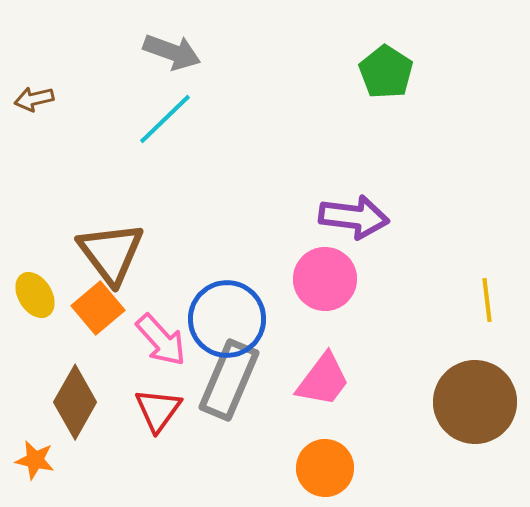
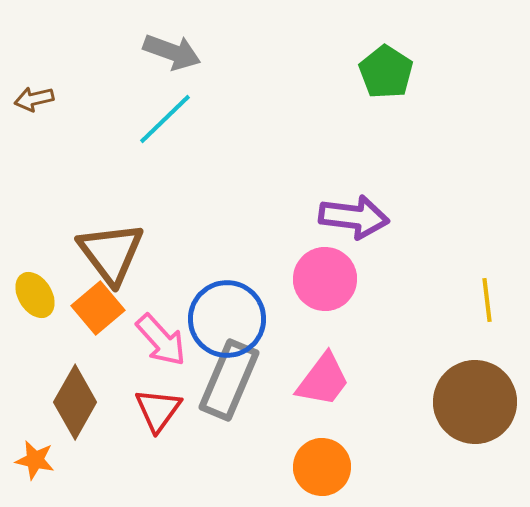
orange circle: moved 3 px left, 1 px up
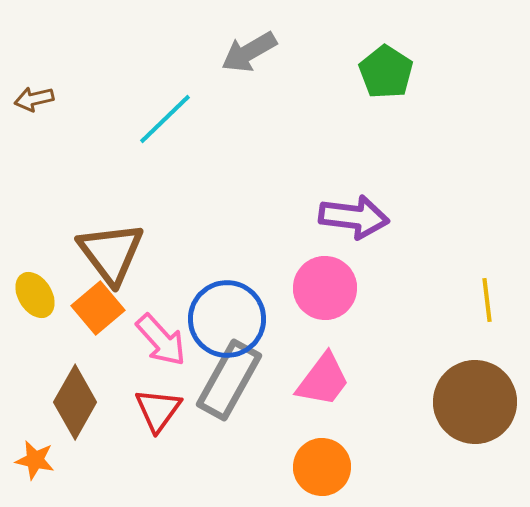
gray arrow: moved 77 px right; rotated 130 degrees clockwise
pink circle: moved 9 px down
gray rectangle: rotated 6 degrees clockwise
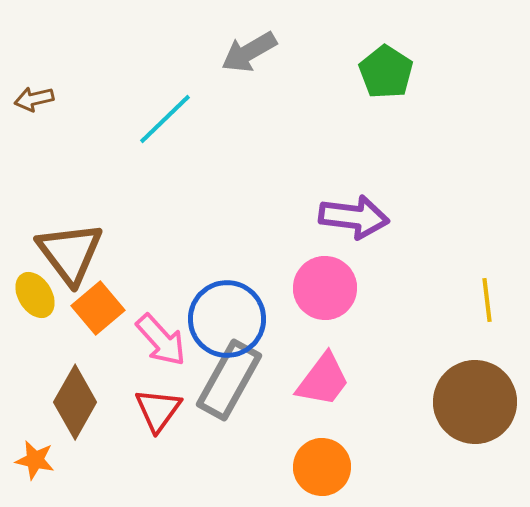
brown triangle: moved 41 px left
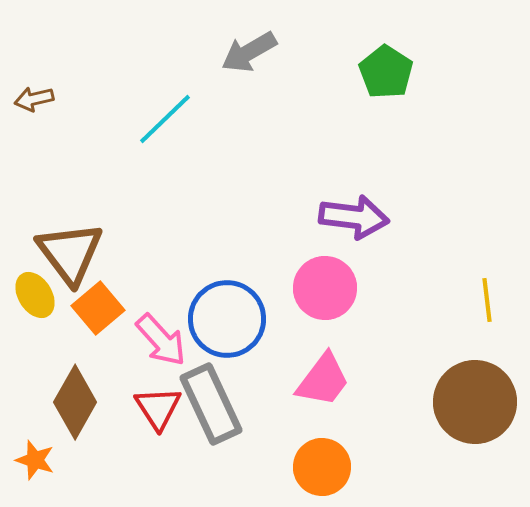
gray rectangle: moved 18 px left, 24 px down; rotated 54 degrees counterclockwise
red triangle: moved 2 px up; rotated 9 degrees counterclockwise
orange star: rotated 6 degrees clockwise
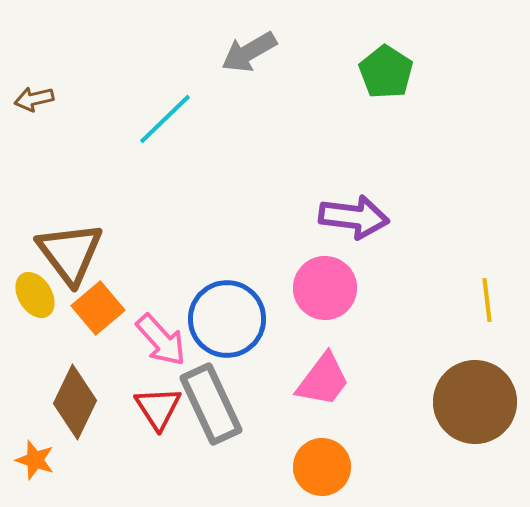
brown diamond: rotated 4 degrees counterclockwise
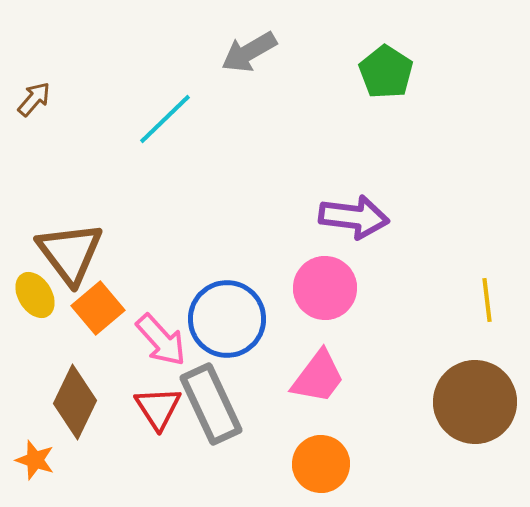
brown arrow: rotated 144 degrees clockwise
pink trapezoid: moved 5 px left, 3 px up
orange circle: moved 1 px left, 3 px up
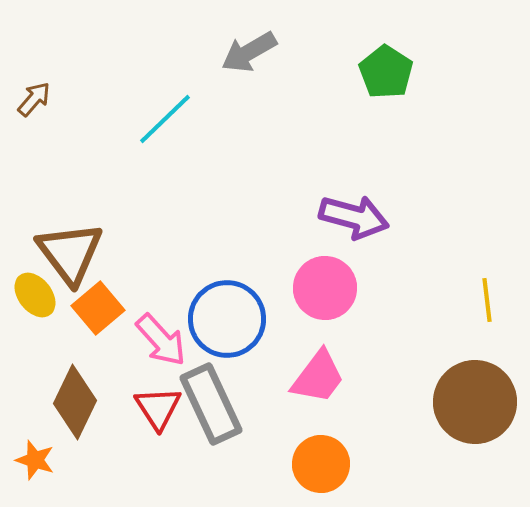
purple arrow: rotated 8 degrees clockwise
yellow ellipse: rotated 6 degrees counterclockwise
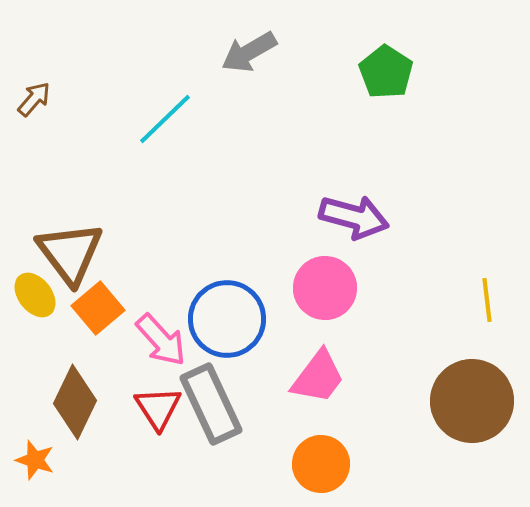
brown circle: moved 3 px left, 1 px up
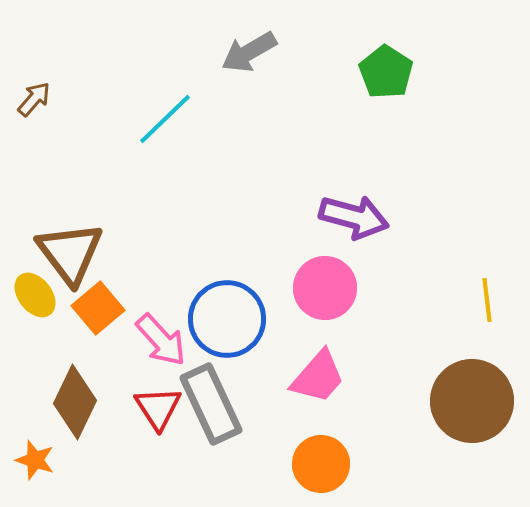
pink trapezoid: rotated 4 degrees clockwise
